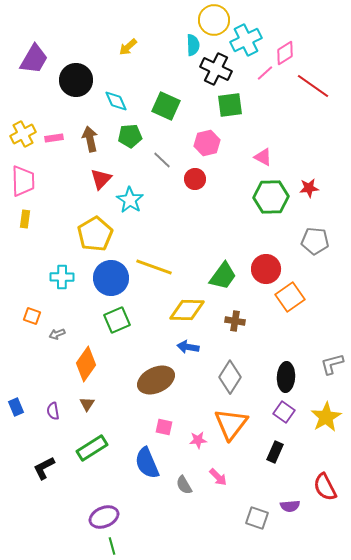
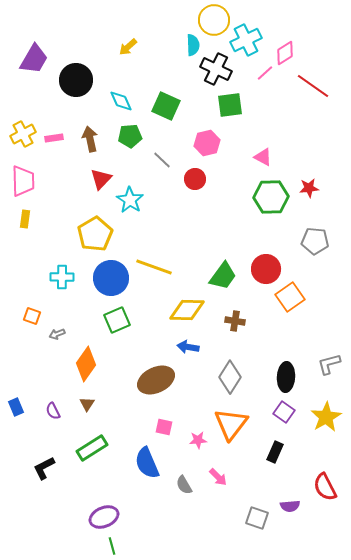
cyan diamond at (116, 101): moved 5 px right
gray L-shape at (332, 364): moved 3 px left
purple semicircle at (53, 411): rotated 18 degrees counterclockwise
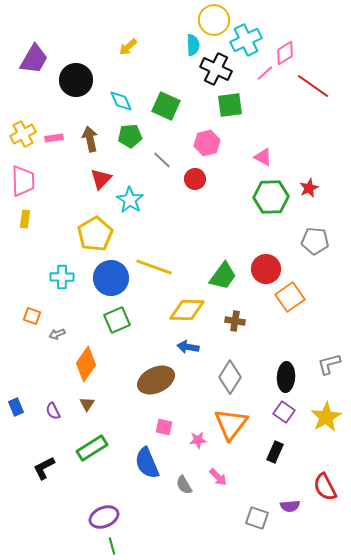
red star at (309, 188): rotated 18 degrees counterclockwise
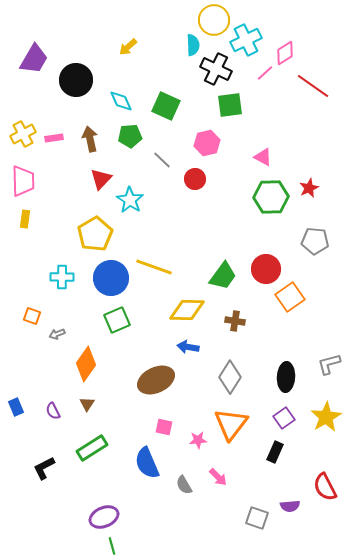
purple square at (284, 412): moved 6 px down; rotated 20 degrees clockwise
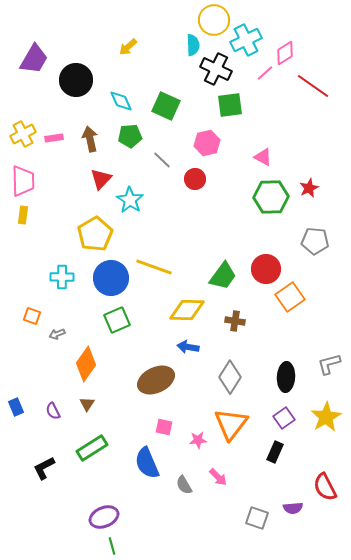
yellow rectangle at (25, 219): moved 2 px left, 4 px up
purple semicircle at (290, 506): moved 3 px right, 2 px down
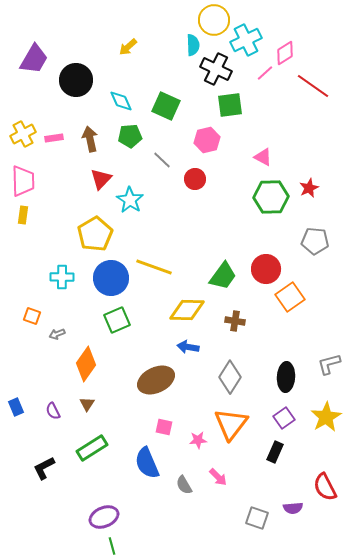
pink hexagon at (207, 143): moved 3 px up
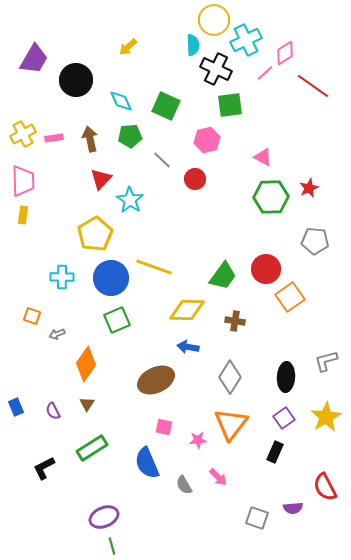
gray L-shape at (329, 364): moved 3 px left, 3 px up
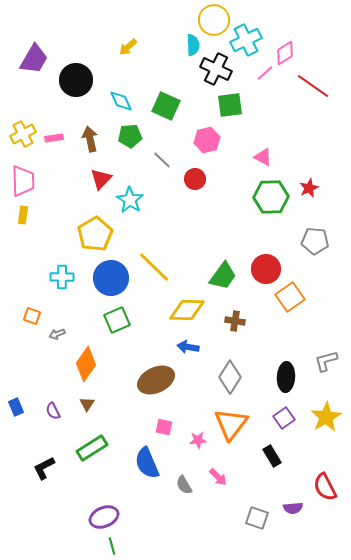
yellow line at (154, 267): rotated 24 degrees clockwise
black rectangle at (275, 452): moved 3 px left, 4 px down; rotated 55 degrees counterclockwise
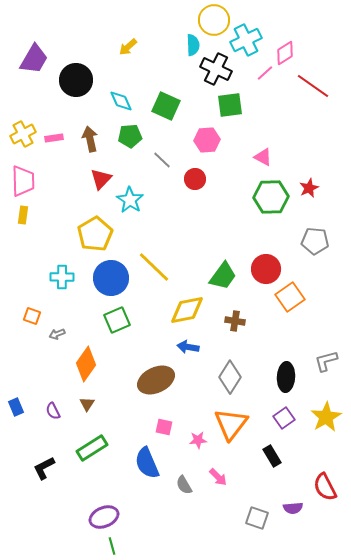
pink hexagon at (207, 140): rotated 10 degrees clockwise
yellow diamond at (187, 310): rotated 12 degrees counterclockwise
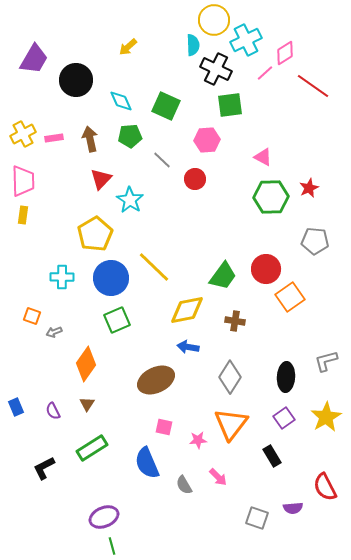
gray arrow at (57, 334): moved 3 px left, 2 px up
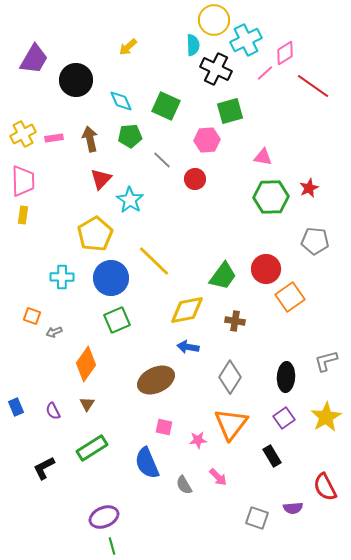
green square at (230, 105): moved 6 px down; rotated 8 degrees counterclockwise
pink triangle at (263, 157): rotated 18 degrees counterclockwise
yellow line at (154, 267): moved 6 px up
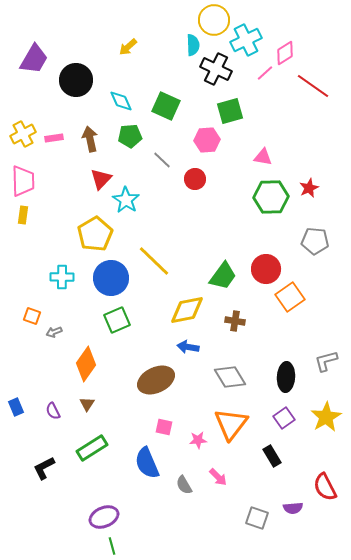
cyan star at (130, 200): moved 4 px left
gray diamond at (230, 377): rotated 64 degrees counterclockwise
